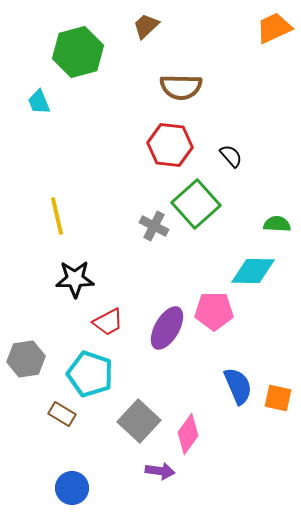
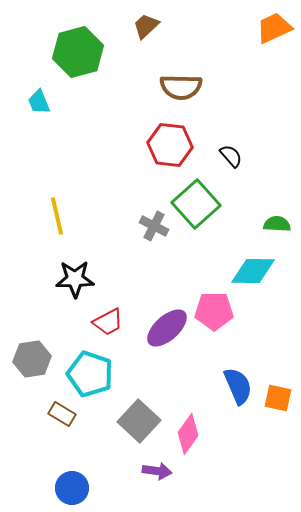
purple ellipse: rotated 18 degrees clockwise
gray hexagon: moved 6 px right
purple arrow: moved 3 px left
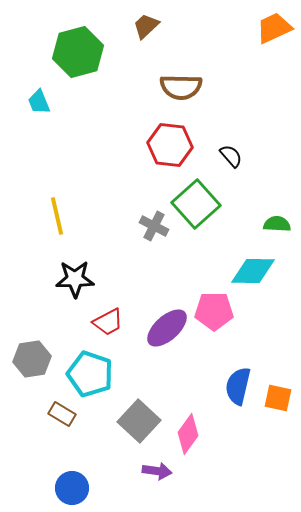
blue semicircle: rotated 144 degrees counterclockwise
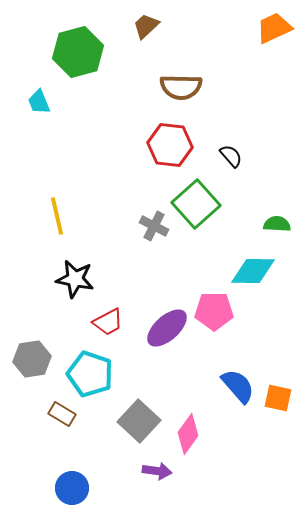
black star: rotated 12 degrees clockwise
blue semicircle: rotated 126 degrees clockwise
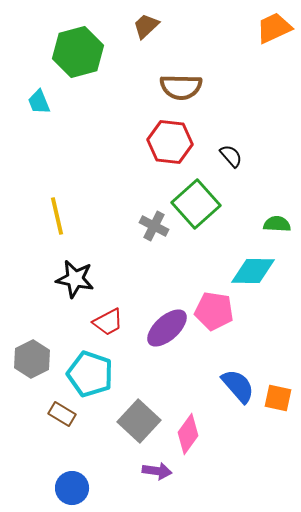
red hexagon: moved 3 px up
pink pentagon: rotated 9 degrees clockwise
gray hexagon: rotated 18 degrees counterclockwise
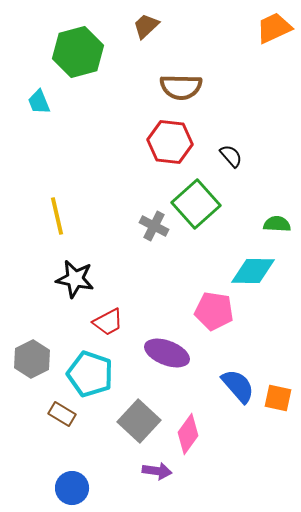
purple ellipse: moved 25 px down; rotated 63 degrees clockwise
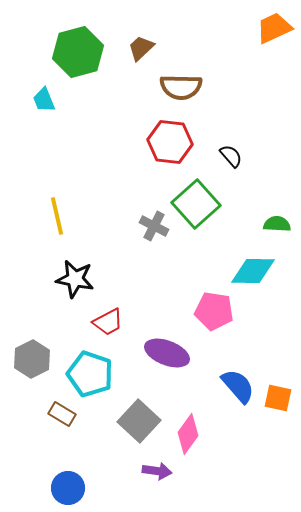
brown trapezoid: moved 5 px left, 22 px down
cyan trapezoid: moved 5 px right, 2 px up
blue circle: moved 4 px left
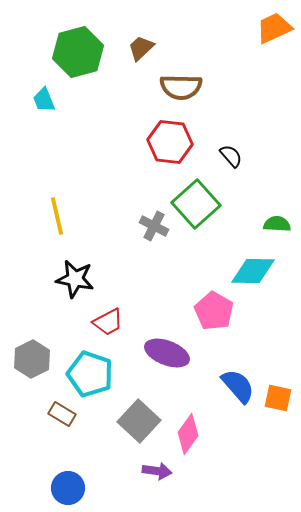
pink pentagon: rotated 21 degrees clockwise
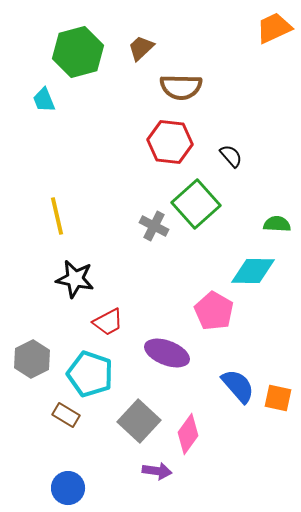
brown rectangle: moved 4 px right, 1 px down
